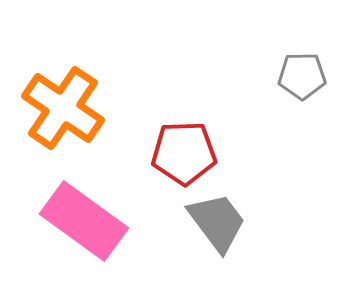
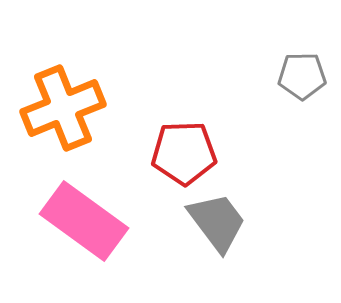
orange cross: rotated 34 degrees clockwise
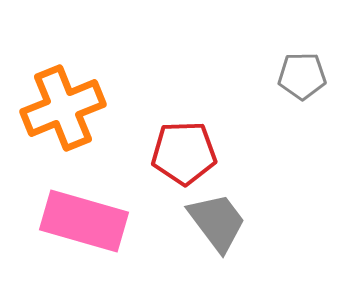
pink rectangle: rotated 20 degrees counterclockwise
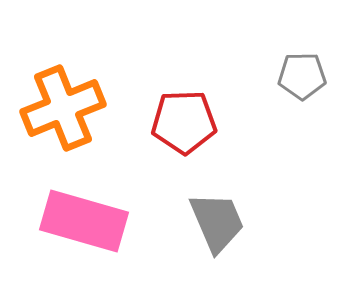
red pentagon: moved 31 px up
gray trapezoid: rotated 14 degrees clockwise
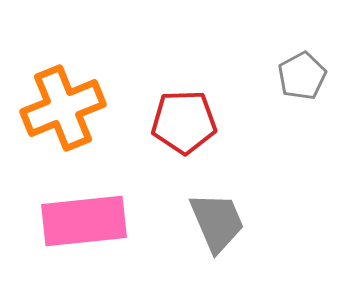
gray pentagon: rotated 27 degrees counterclockwise
pink rectangle: rotated 22 degrees counterclockwise
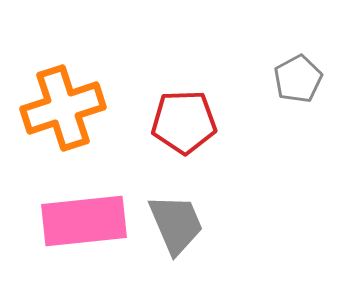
gray pentagon: moved 4 px left, 3 px down
orange cross: rotated 4 degrees clockwise
gray trapezoid: moved 41 px left, 2 px down
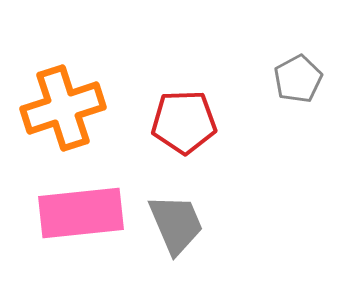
pink rectangle: moved 3 px left, 8 px up
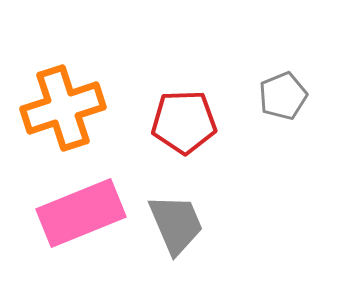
gray pentagon: moved 15 px left, 17 px down; rotated 6 degrees clockwise
pink rectangle: rotated 16 degrees counterclockwise
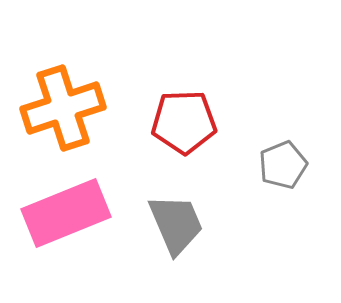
gray pentagon: moved 69 px down
pink rectangle: moved 15 px left
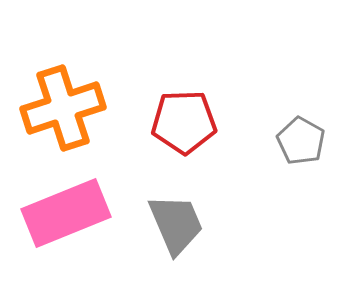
gray pentagon: moved 18 px right, 24 px up; rotated 21 degrees counterclockwise
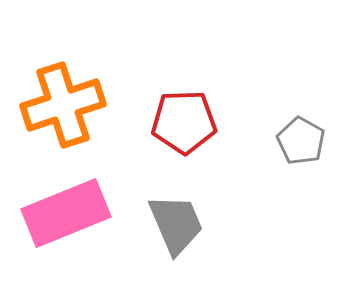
orange cross: moved 3 px up
